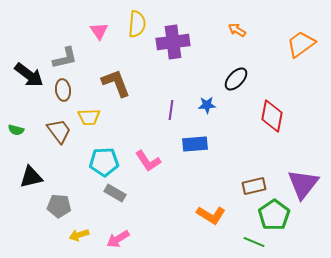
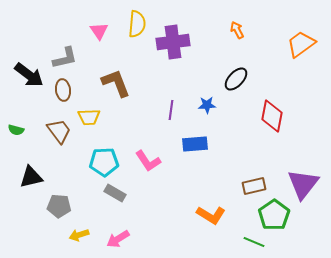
orange arrow: rotated 30 degrees clockwise
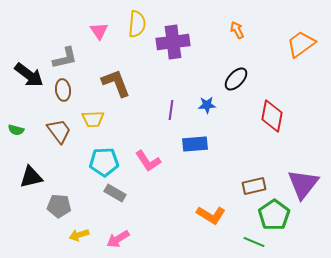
yellow trapezoid: moved 4 px right, 2 px down
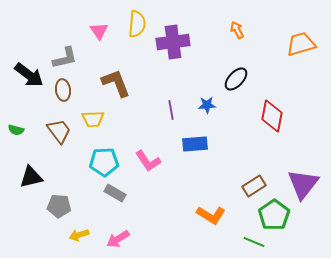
orange trapezoid: rotated 20 degrees clockwise
purple line: rotated 18 degrees counterclockwise
brown rectangle: rotated 20 degrees counterclockwise
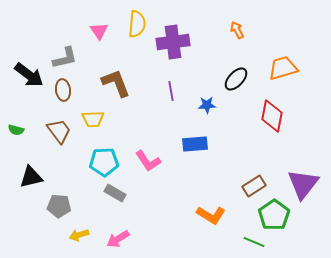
orange trapezoid: moved 18 px left, 24 px down
purple line: moved 19 px up
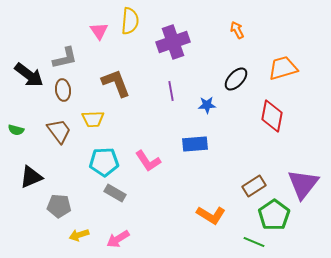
yellow semicircle: moved 7 px left, 3 px up
purple cross: rotated 12 degrees counterclockwise
black triangle: rotated 10 degrees counterclockwise
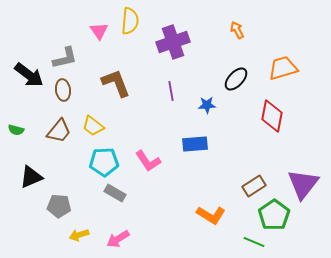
yellow trapezoid: moved 7 px down; rotated 40 degrees clockwise
brown trapezoid: rotated 76 degrees clockwise
